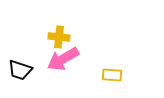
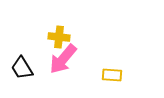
pink arrow: rotated 20 degrees counterclockwise
black trapezoid: moved 2 px right, 2 px up; rotated 40 degrees clockwise
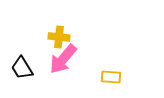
yellow rectangle: moved 1 px left, 2 px down
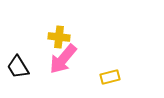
black trapezoid: moved 4 px left, 1 px up
yellow rectangle: moved 1 px left; rotated 18 degrees counterclockwise
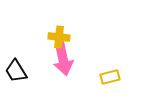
pink arrow: rotated 52 degrees counterclockwise
black trapezoid: moved 2 px left, 4 px down
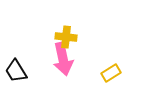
yellow cross: moved 7 px right
yellow rectangle: moved 1 px right, 4 px up; rotated 18 degrees counterclockwise
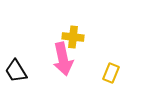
yellow cross: moved 7 px right
yellow rectangle: rotated 36 degrees counterclockwise
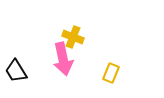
yellow cross: rotated 15 degrees clockwise
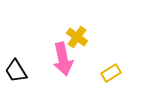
yellow cross: moved 4 px right; rotated 15 degrees clockwise
yellow rectangle: rotated 36 degrees clockwise
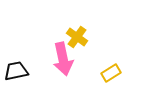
black trapezoid: rotated 110 degrees clockwise
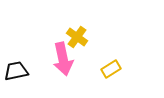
yellow rectangle: moved 4 px up
